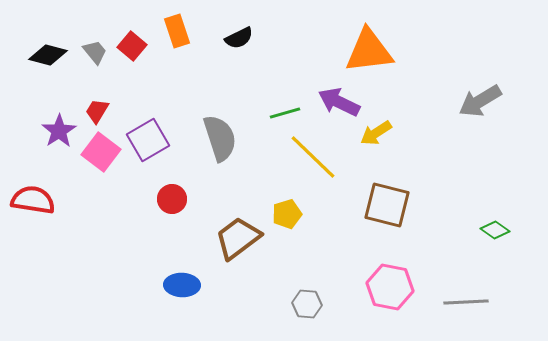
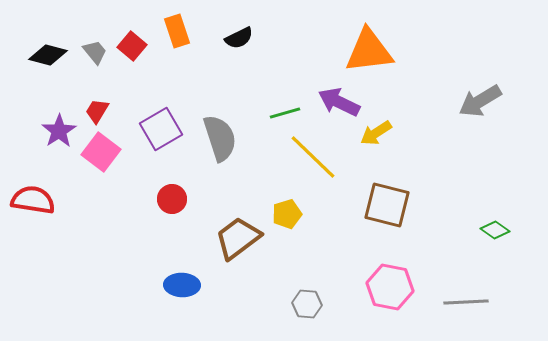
purple square: moved 13 px right, 11 px up
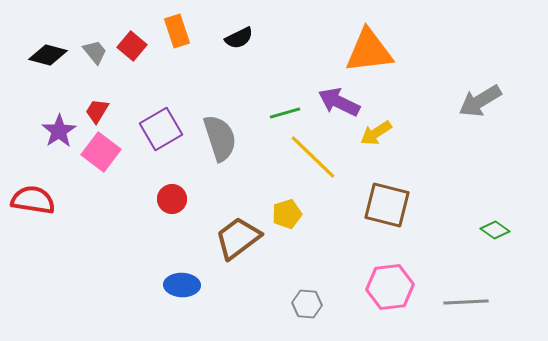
pink hexagon: rotated 18 degrees counterclockwise
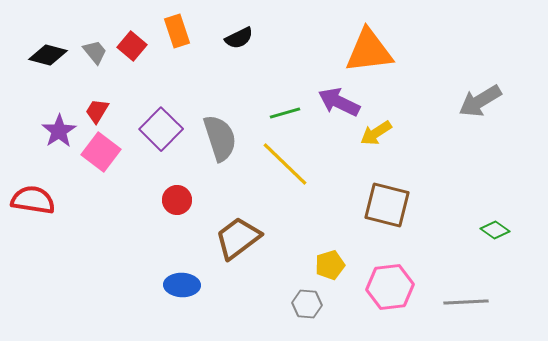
purple square: rotated 15 degrees counterclockwise
yellow line: moved 28 px left, 7 px down
red circle: moved 5 px right, 1 px down
yellow pentagon: moved 43 px right, 51 px down
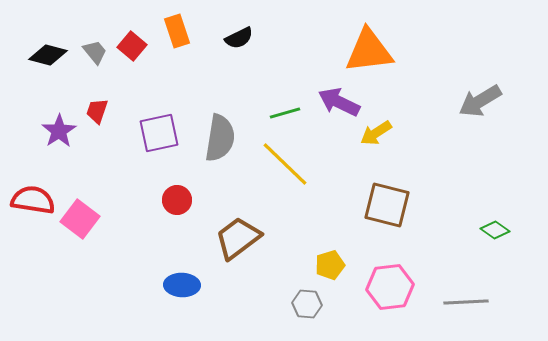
red trapezoid: rotated 12 degrees counterclockwise
purple square: moved 2 px left, 4 px down; rotated 33 degrees clockwise
gray semicircle: rotated 27 degrees clockwise
pink square: moved 21 px left, 67 px down
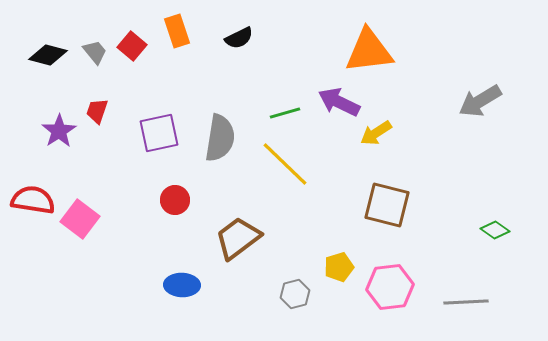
red circle: moved 2 px left
yellow pentagon: moved 9 px right, 2 px down
gray hexagon: moved 12 px left, 10 px up; rotated 20 degrees counterclockwise
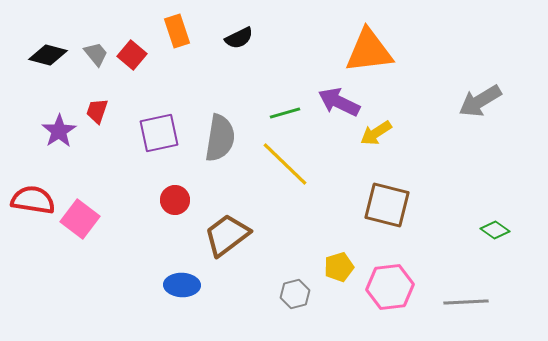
red square: moved 9 px down
gray trapezoid: moved 1 px right, 2 px down
brown trapezoid: moved 11 px left, 3 px up
